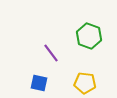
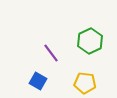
green hexagon: moved 1 px right, 5 px down; rotated 15 degrees clockwise
blue square: moved 1 px left, 2 px up; rotated 18 degrees clockwise
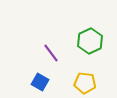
blue square: moved 2 px right, 1 px down
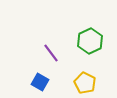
yellow pentagon: rotated 20 degrees clockwise
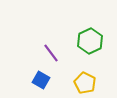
blue square: moved 1 px right, 2 px up
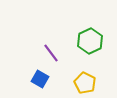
blue square: moved 1 px left, 1 px up
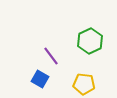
purple line: moved 3 px down
yellow pentagon: moved 1 px left, 1 px down; rotated 20 degrees counterclockwise
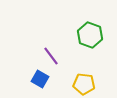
green hexagon: moved 6 px up; rotated 15 degrees counterclockwise
